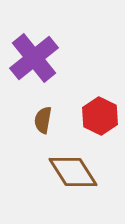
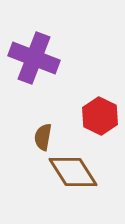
purple cross: rotated 30 degrees counterclockwise
brown semicircle: moved 17 px down
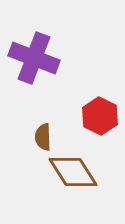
brown semicircle: rotated 12 degrees counterclockwise
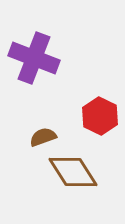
brown semicircle: rotated 72 degrees clockwise
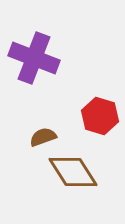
red hexagon: rotated 9 degrees counterclockwise
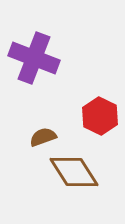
red hexagon: rotated 9 degrees clockwise
brown diamond: moved 1 px right
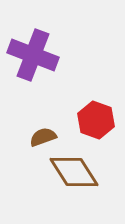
purple cross: moved 1 px left, 3 px up
red hexagon: moved 4 px left, 4 px down; rotated 6 degrees counterclockwise
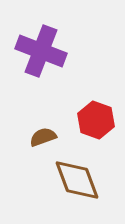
purple cross: moved 8 px right, 4 px up
brown diamond: moved 3 px right, 8 px down; rotated 12 degrees clockwise
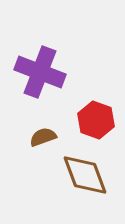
purple cross: moved 1 px left, 21 px down
brown diamond: moved 8 px right, 5 px up
